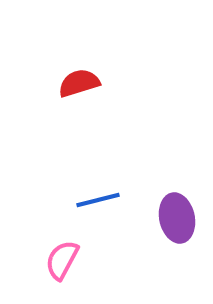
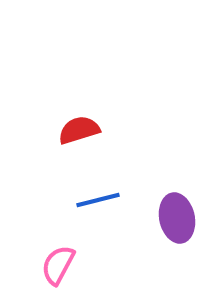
red semicircle: moved 47 px down
pink semicircle: moved 4 px left, 5 px down
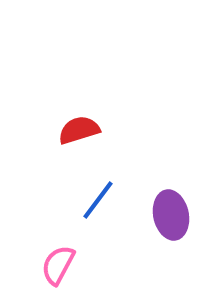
blue line: rotated 39 degrees counterclockwise
purple ellipse: moved 6 px left, 3 px up
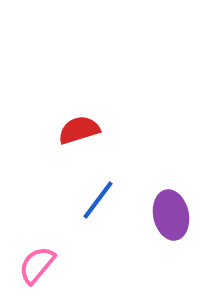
pink semicircle: moved 21 px left; rotated 12 degrees clockwise
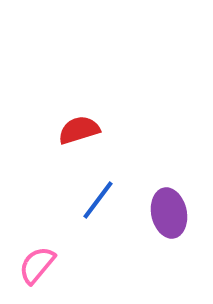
purple ellipse: moved 2 px left, 2 px up
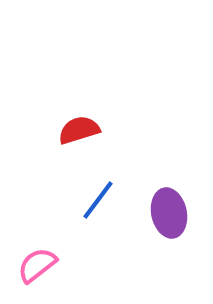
pink semicircle: rotated 12 degrees clockwise
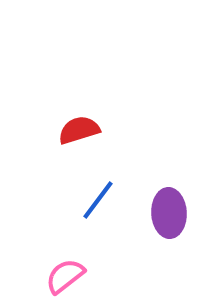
purple ellipse: rotated 9 degrees clockwise
pink semicircle: moved 28 px right, 11 px down
